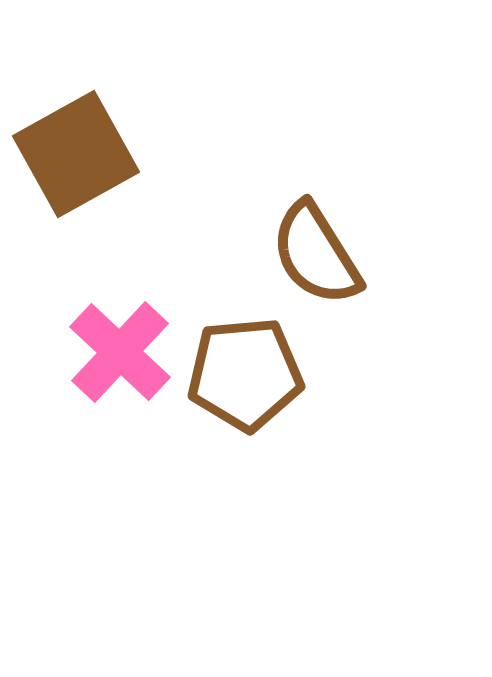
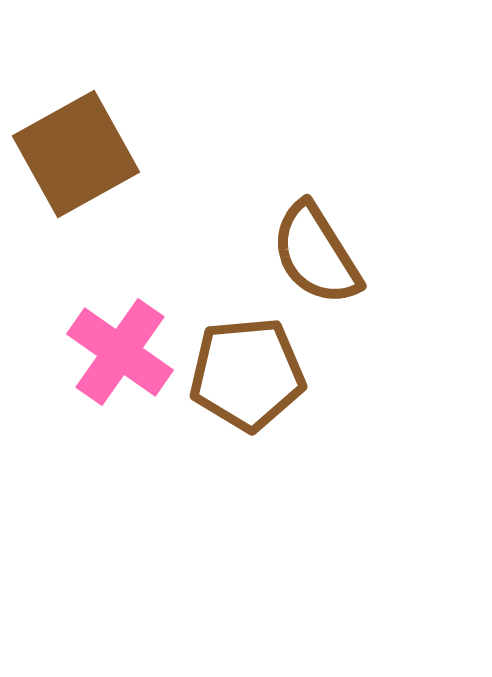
pink cross: rotated 8 degrees counterclockwise
brown pentagon: moved 2 px right
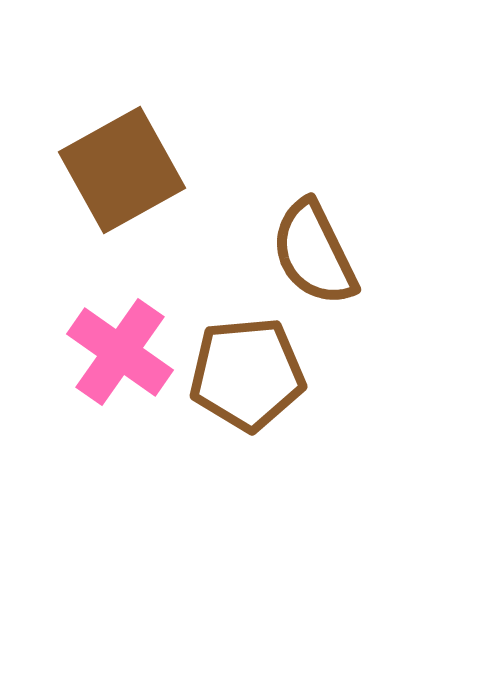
brown square: moved 46 px right, 16 px down
brown semicircle: moved 2 px left, 1 px up; rotated 6 degrees clockwise
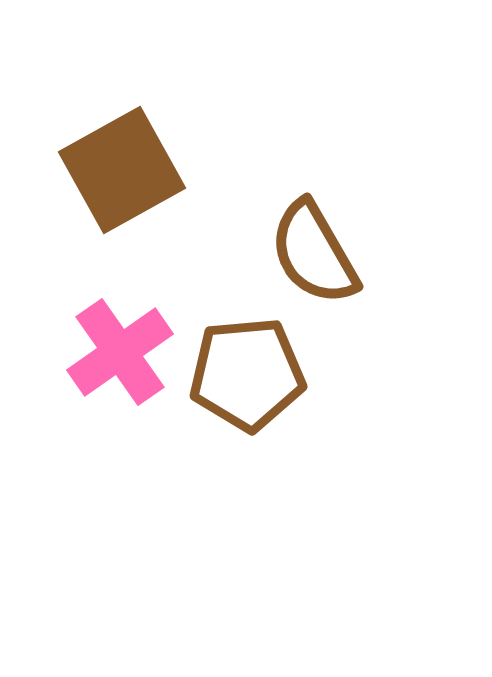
brown semicircle: rotated 4 degrees counterclockwise
pink cross: rotated 20 degrees clockwise
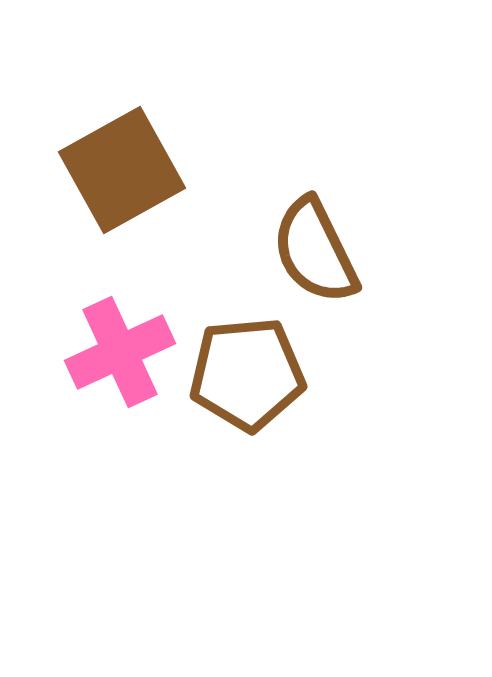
brown semicircle: moved 1 px right, 2 px up; rotated 4 degrees clockwise
pink cross: rotated 10 degrees clockwise
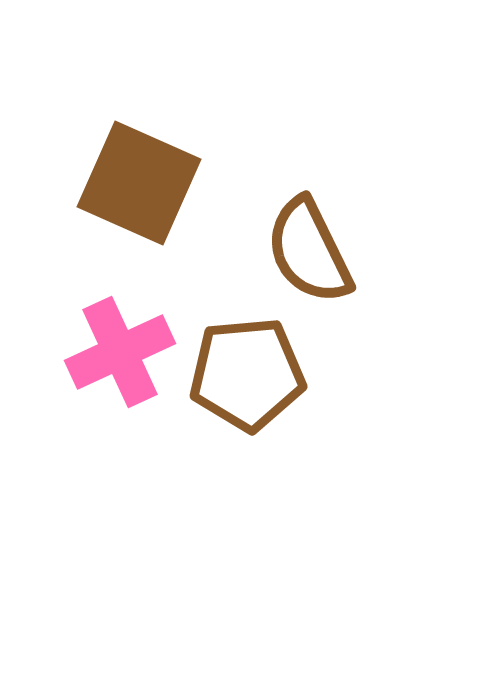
brown square: moved 17 px right, 13 px down; rotated 37 degrees counterclockwise
brown semicircle: moved 6 px left
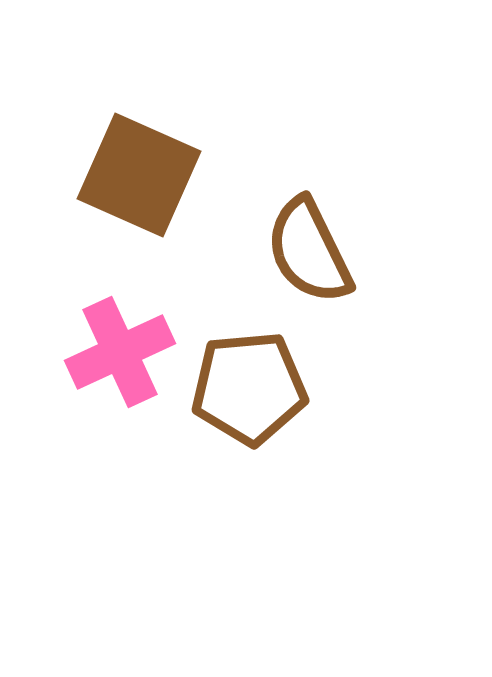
brown square: moved 8 px up
brown pentagon: moved 2 px right, 14 px down
